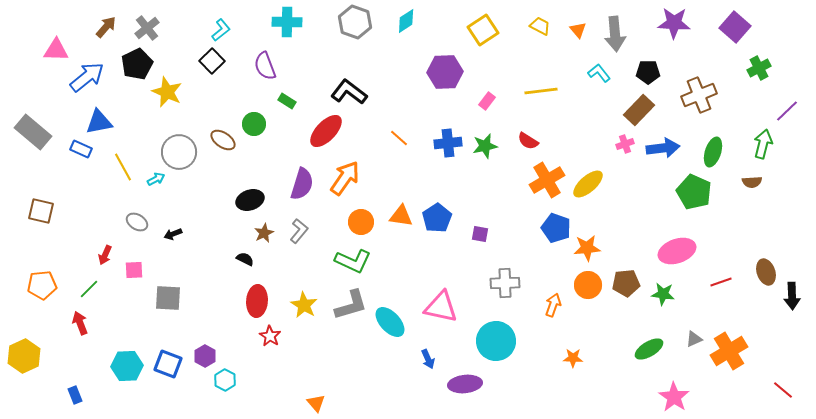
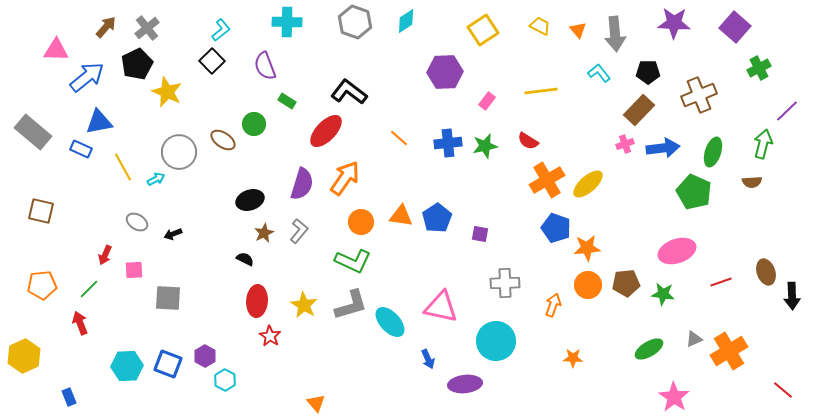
blue rectangle at (75, 395): moved 6 px left, 2 px down
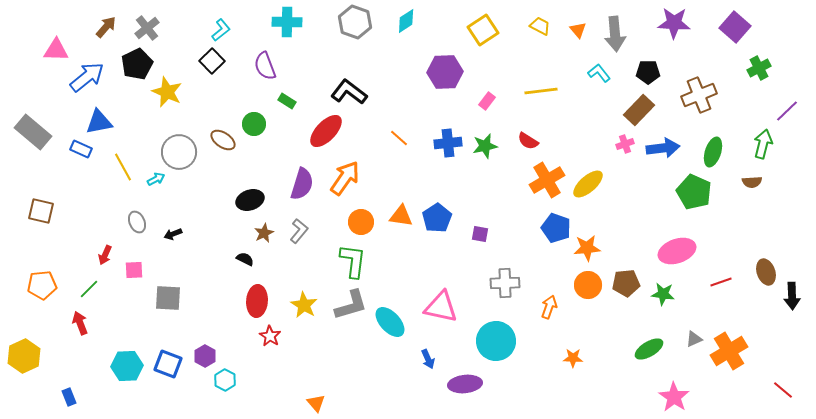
gray ellipse at (137, 222): rotated 35 degrees clockwise
green L-shape at (353, 261): rotated 108 degrees counterclockwise
orange arrow at (553, 305): moved 4 px left, 2 px down
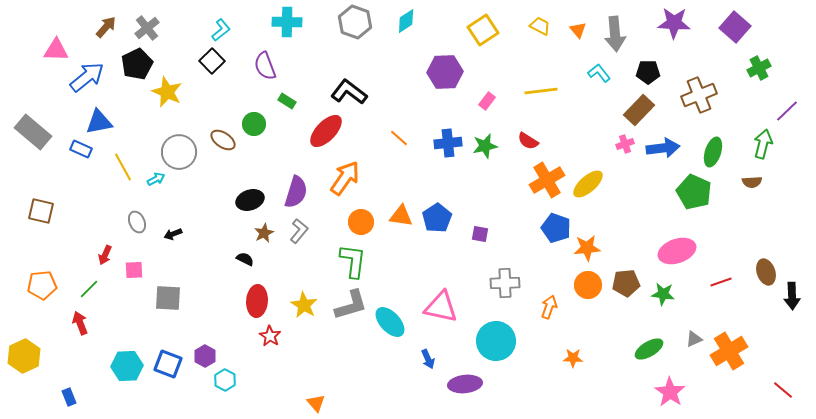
purple semicircle at (302, 184): moved 6 px left, 8 px down
pink star at (674, 397): moved 4 px left, 5 px up
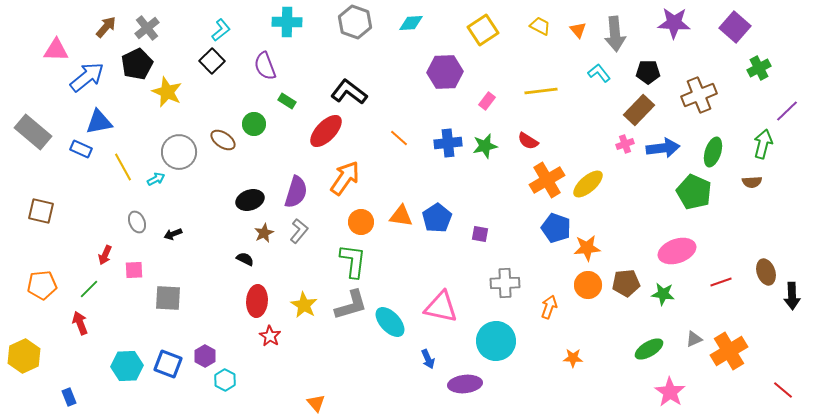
cyan diamond at (406, 21): moved 5 px right, 2 px down; rotated 30 degrees clockwise
